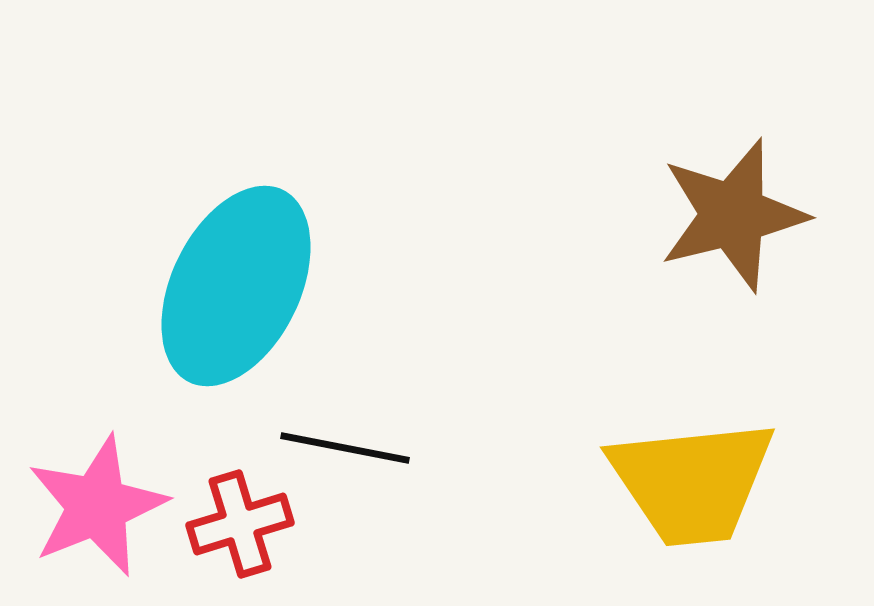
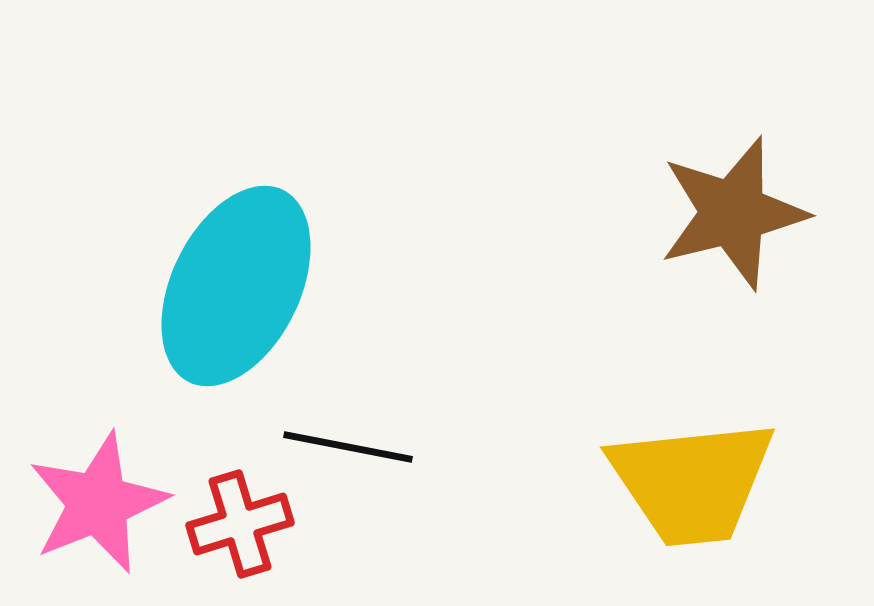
brown star: moved 2 px up
black line: moved 3 px right, 1 px up
pink star: moved 1 px right, 3 px up
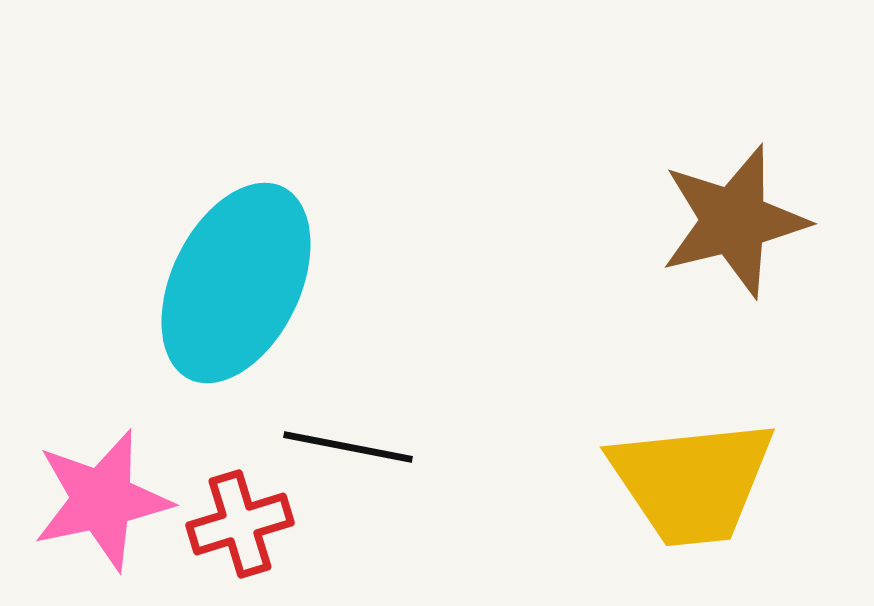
brown star: moved 1 px right, 8 px down
cyan ellipse: moved 3 px up
pink star: moved 4 px right, 3 px up; rotated 10 degrees clockwise
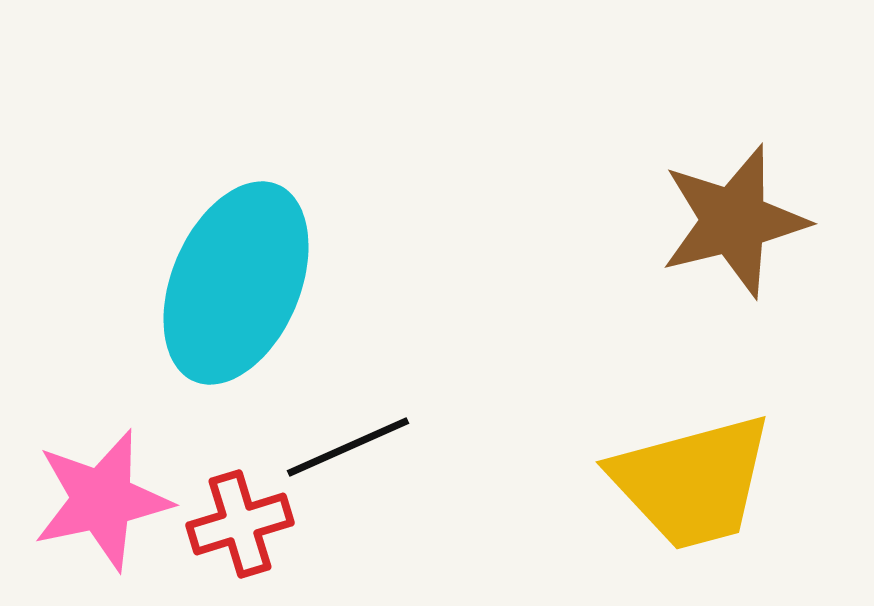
cyan ellipse: rotated 3 degrees counterclockwise
black line: rotated 35 degrees counterclockwise
yellow trapezoid: rotated 9 degrees counterclockwise
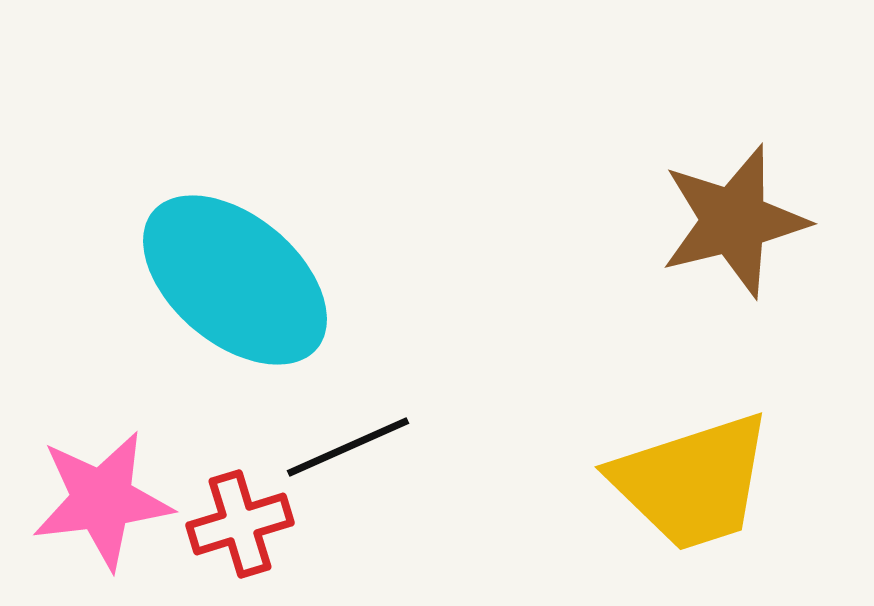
cyan ellipse: moved 1 px left, 3 px up; rotated 73 degrees counterclockwise
yellow trapezoid: rotated 3 degrees counterclockwise
pink star: rotated 5 degrees clockwise
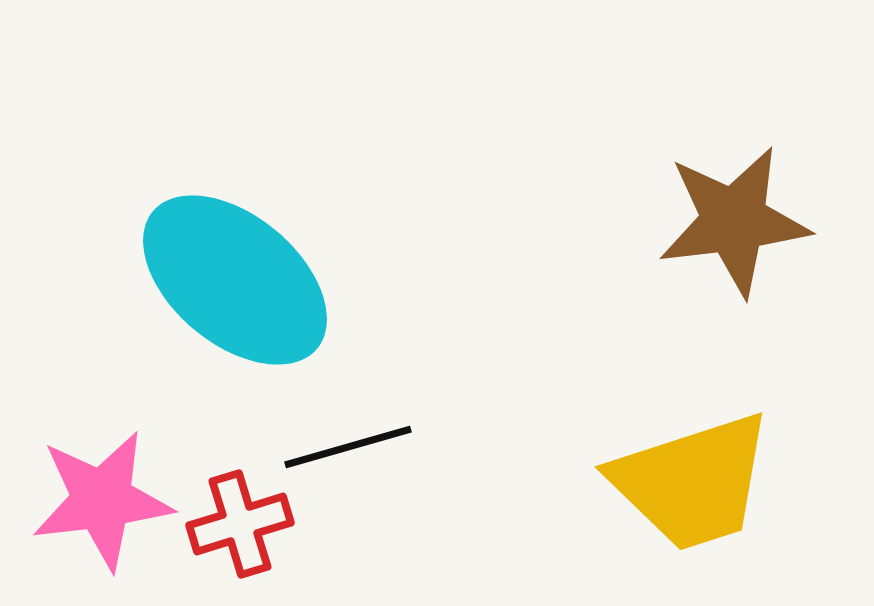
brown star: rotated 7 degrees clockwise
black line: rotated 8 degrees clockwise
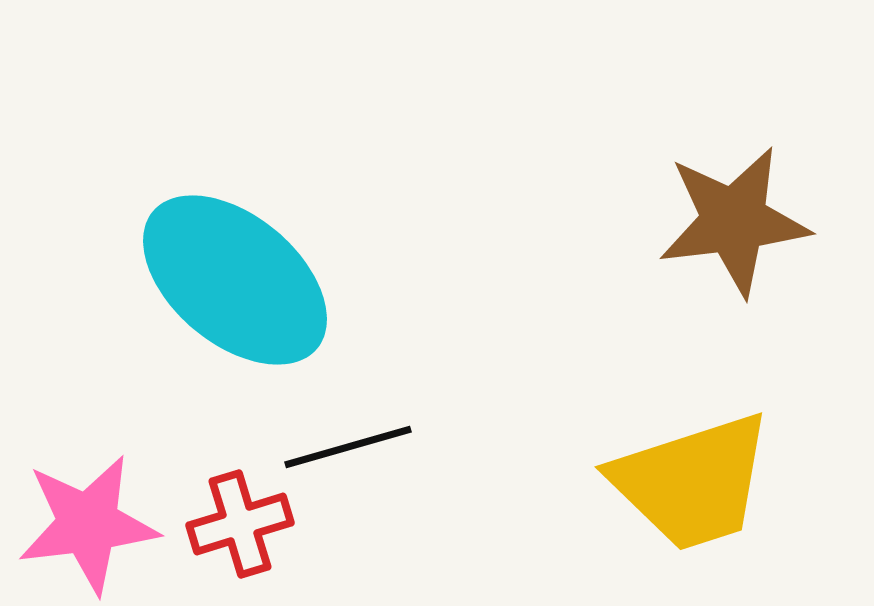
pink star: moved 14 px left, 24 px down
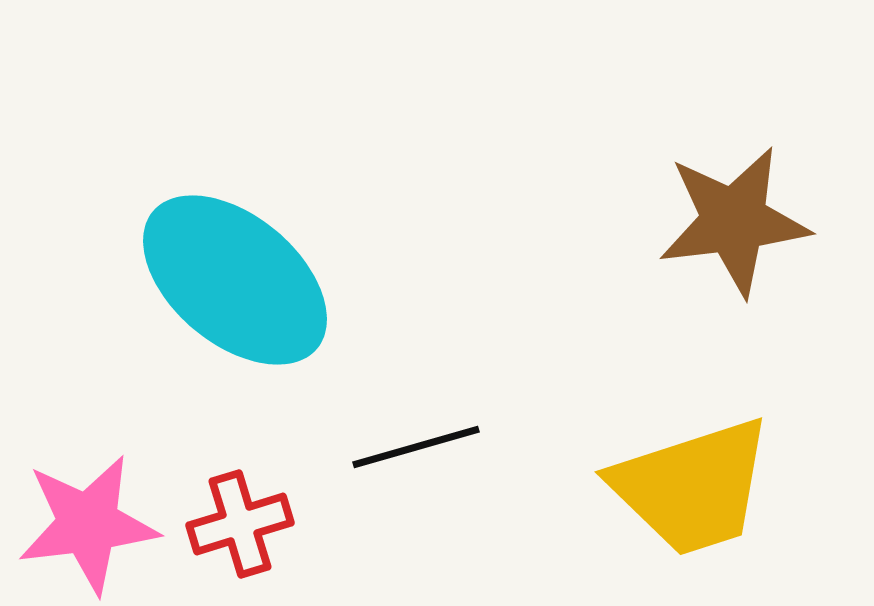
black line: moved 68 px right
yellow trapezoid: moved 5 px down
